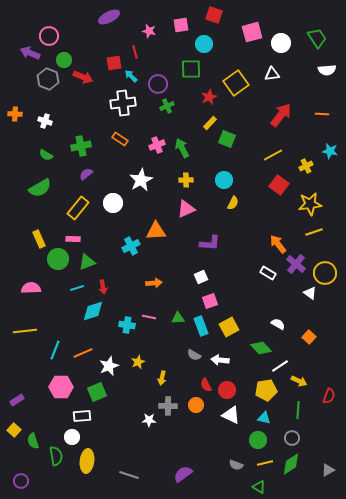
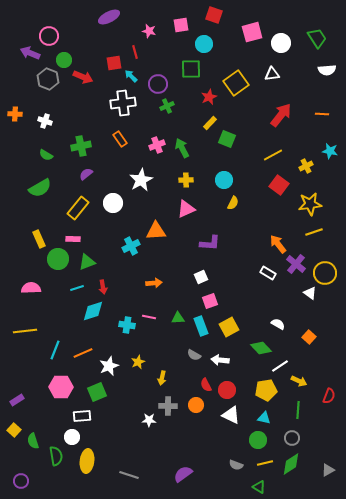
orange rectangle at (120, 139): rotated 21 degrees clockwise
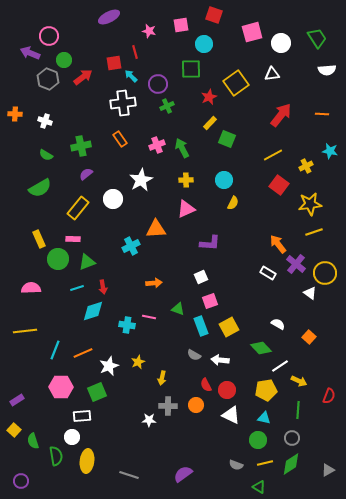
red arrow at (83, 77): rotated 60 degrees counterclockwise
white circle at (113, 203): moved 4 px up
orange triangle at (156, 231): moved 2 px up
green triangle at (178, 318): moved 9 px up; rotated 24 degrees clockwise
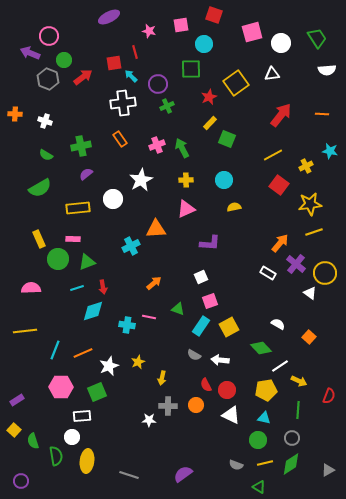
yellow semicircle at (233, 203): moved 1 px right, 4 px down; rotated 128 degrees counterclockwise
yellow rectangle at (78, 208): rotated 45 degrees clockwise
orange arrow at (278, 244): moved 2 px right, 1 px up; rotated 78 degrees clockwise
orange arrow at (154, 283): rotated 35 degrees counterclockwise
cyan rectangle at (201, 326): rotated 54 degrees clockwise
